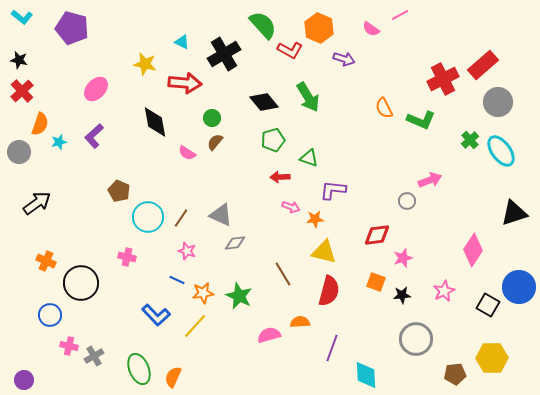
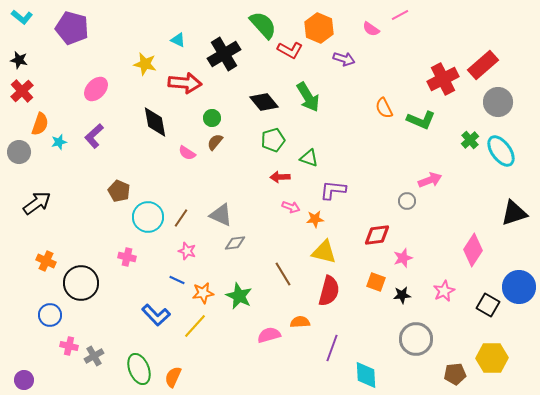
cyan triangle at (182, 42): moved 4 px left, 2 px up
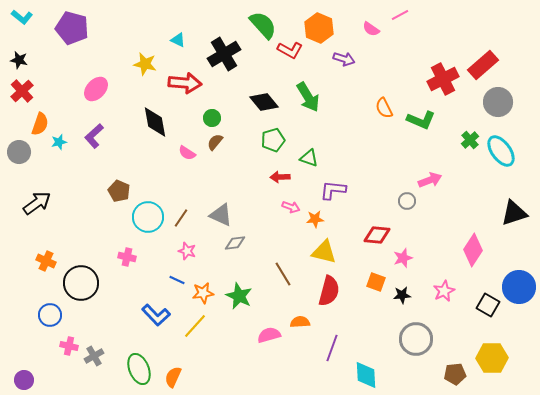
red diamond at (377, 235): rotated 12 degrees clockwise
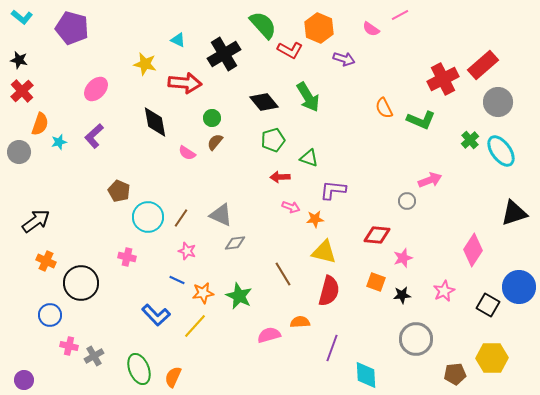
black arrow at (37, 203): moved 1 px left, 18 px down
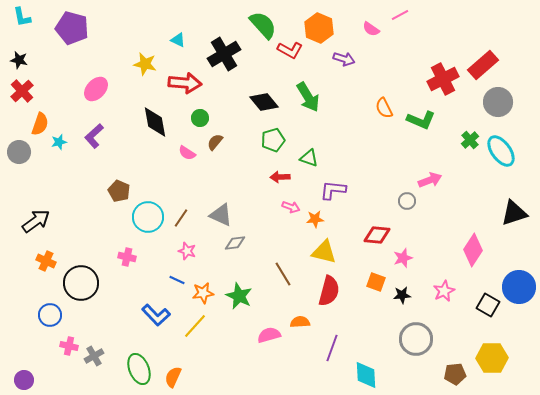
cyan L-shape at (22, 17): rotated 40 degrees clockwise
green circle at (212, 118): moved 12 px left
